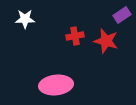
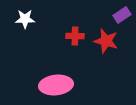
red cross: rotated 12 degrees clockwise
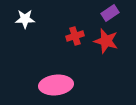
purple rectangle: moved 12 px left, 2 px up
red cross: rotated 18 degrees counterclockwise
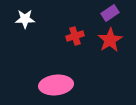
red star: moved 4 px right, 1 px up; rotated 25 degrees clockwise
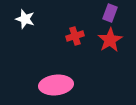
purple rectangle: rotated 36 degrees counterclockwise
white star: rotated 18 degrees clockwise
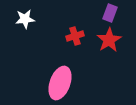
white star: rotated 24 degrees counterclockwise
red star: moved 1 px left
pink ellipse: moved 4 px right, 2 px up; rotated 64 degrees counterclockwise
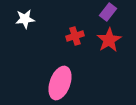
purple rectangle: moved 2 px left, 1 px up; rotated 18 degrees clockwise
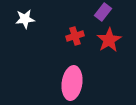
purple rectangle: moved 5 px left
pink ellipse: moved 12 px right; rotated 12 degrees counterclockwise
